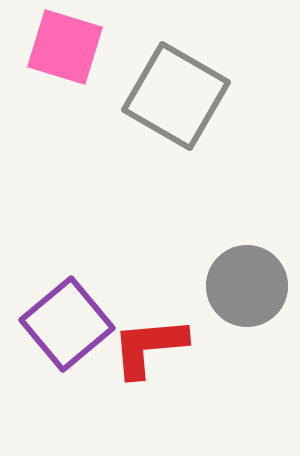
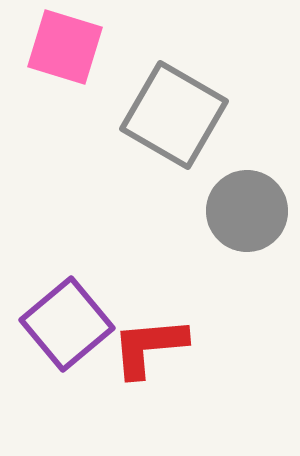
gray square: moved 2 px left, 19 px down
gray circle: moved 75 px up
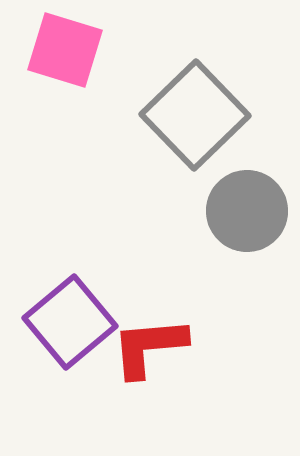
pink square: moved 3 px down
gray square: moved 21 px right; rotated 16 degrees clockwise
purple square: moved 3 px right, 2 px up
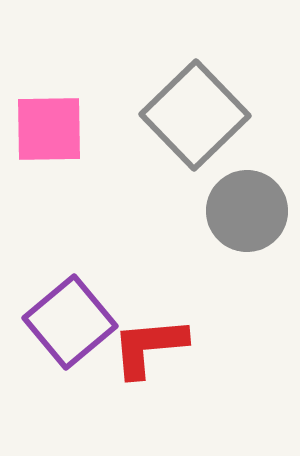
pink square: moved 16 px left, 79 px down; rotated 18 degrees counterclockwise
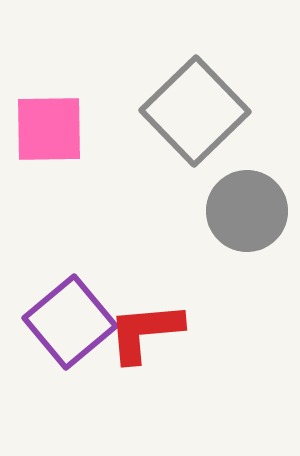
gray square: moved 4 px up
red L-shape: moved 4 px left, 15 px up
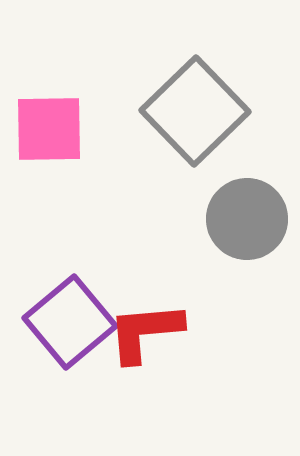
gray circle: moved 8 px down
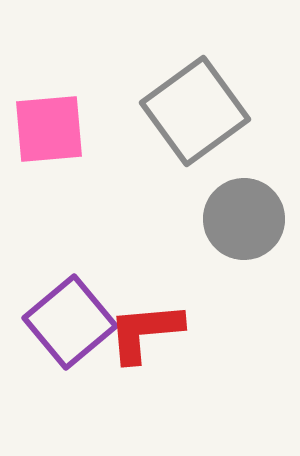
gray square: rotated 8 degrees clockwise
pink square: rotated 4 degrees counterclockwise
gray circle: moved 3 px left
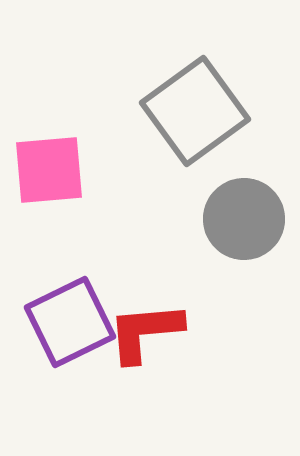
pink square: moved 41 px down
purple square: rotated 14 degrees clockwise
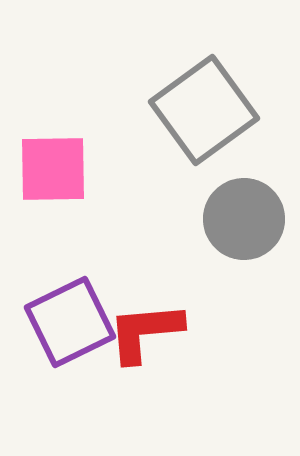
gray square: moved 9 px right, 1 px up
pink square: moved 4 px right, 1 px up; rotated 4 degrees clockwise
